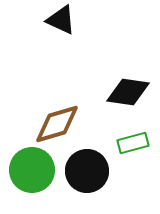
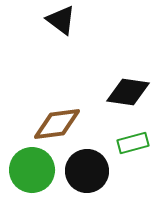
black triangle: rotated 12 degrees clockwise
brown diamond: rotated 9 degrees clockwise
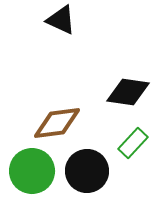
black triangle: rotated 12 degrees counterclockwise
brown diamond: moved 1 px up
green rectangle: rotated 32 degrees counterclockwise
green circle: moved 1 px down
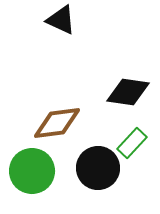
green rectangle: moved 1 px left
black circle: moved 11 px right, 3 px up
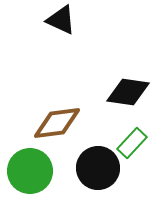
green circle: moved 2 px left
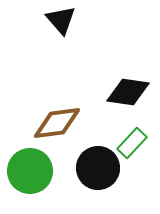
black triangle: rotated 24 degrees clockwise
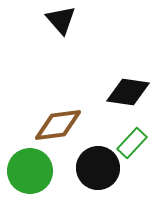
brown diamond: moved 1 px right, 2 px down
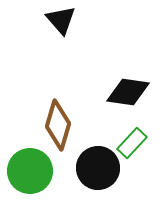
brown diamond: rotated 66 degrees counterclockwise
